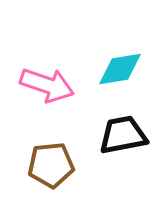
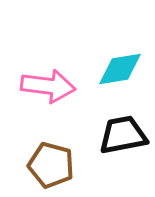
pink arrow: moved 1 px right, 1 px down; rotated 12 degrees counterclockwise
brown pentagon: rotated 21 degrees clockwise
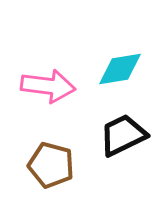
black trapezoid: rotated 15 degrees counterclockwise
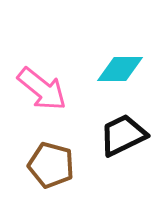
cyan diamond: rotated 9 degrees clockwise
pink arrow: moved 6 px left, 3 px down; rotated 32 degrees clockwise
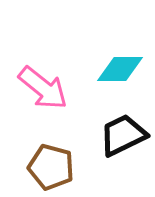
pink arrow: moved 1 px right, 1 px up
brown pentagon: moved 2 px down
